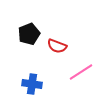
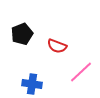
black pentagon: moved 7 px left
pink line: rotated 10 degrees counterclockwise
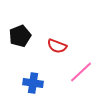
black pentagon: moved 2 px left, 2 px down
blue cross: moved 1 px right, 1 px up
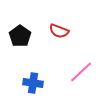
black pentagon: rotated 15 degrees counterclockwise
red semicircle: moved 2 px right, 15 px up
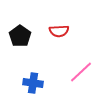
red semicircle: rotated 24 degrees counterclockwise
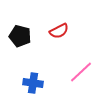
red semicircle: rotated 24 degrees counterclockwise
black pentagon: rotated 20 degrees counterclockwise
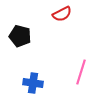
red semicircle: moved 3 px right, 17 px up
pink line: rotated 30 degrees counterclockwise
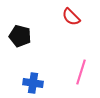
red semicircle: moved 9 px right, 3 px down; rotated 72 degrees clockwise
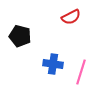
red semicircle: rotated 72 degrees counterclockwise
blue cross: moved 20 px right, 19 px up
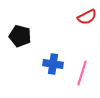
red semicircle: moved 16 px right
pink line: moved 1 px right, 1 px down
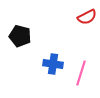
pink line: moved 1 px left
